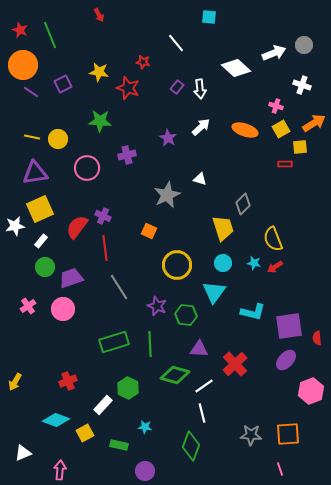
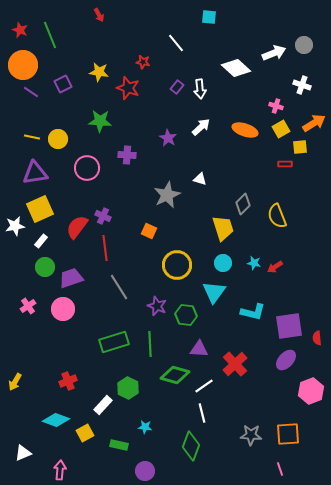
purple cross at (127, 155): rotated 18 degrees clockwise
yellow semicircle at (273, 239): moved 4 px right, 23 px up
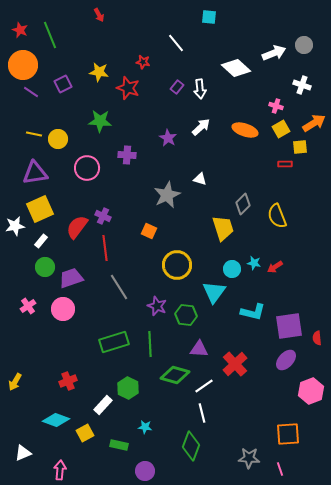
yellow line at (32, 137): moved 2 px right, 3 px up
cyan circle at (223, 263): moved 9 px right, 6 px down
gray star at (251, 435): moved 2 px left, 23 px down
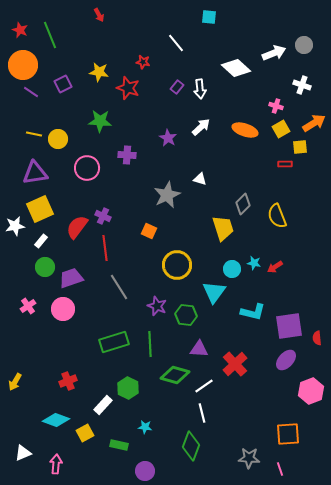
pink arrow at (60, 470): moved 4 px left, 6 px up
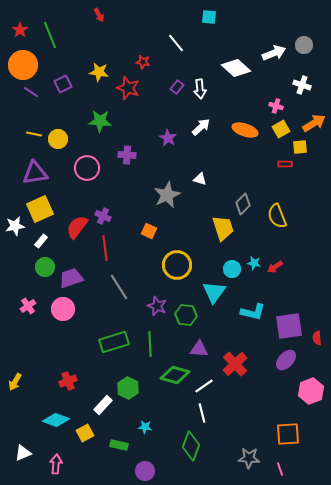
red star at (20, 30): rotated 14 degrees clockwise
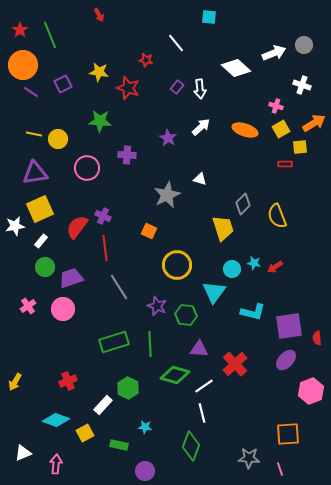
red star at (143, 62): moved 3 px right, 2 px up
